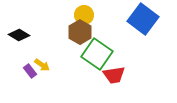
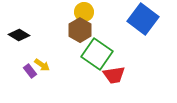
yellow circle: moved 3 px up
brown hexagon: moved 2 px up
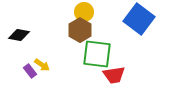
blue square: moved 4 px left
black diamond: rotated 20 degrees counterclockwise
green square: rotated 28 degrees counterclockwise
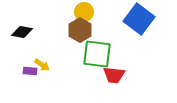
black diamond: moved 3 px right, 3 px up
purple rectangle: rotated 48 degrees counterclockwise
red trapezoid: rotated 15 degrees clockwise
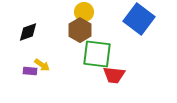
black diamond: moved 6 px right; rotated 30 degrees counterclockwise
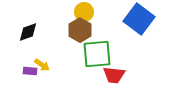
green square: rotated 12 degrees counterclockwise
